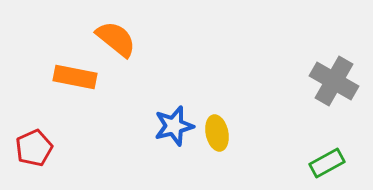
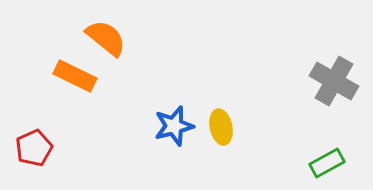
orange semicircle: moved 10 px left, 1 px up
orange rectangle: moved 1 px up; rotated 15 degrees clockwise
yellow ellipse: moved 4 px right, 6 px up
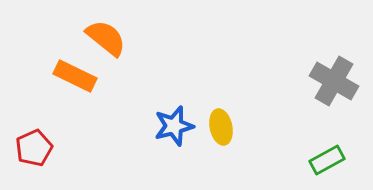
green rectangle: moved 3 px up
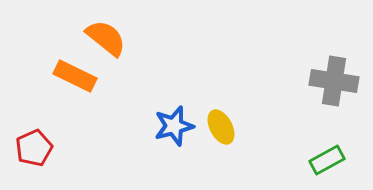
gray cross: rotated 21 degrees counterclockwise
yellow ellipse: rotated 16 degrees counterclockwise
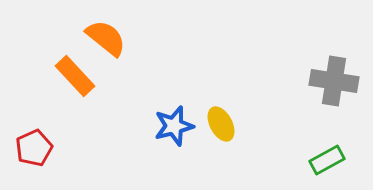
orange rectangle: rotated 21 degrees clockwise
yellow ellipse: moved 3 px up
